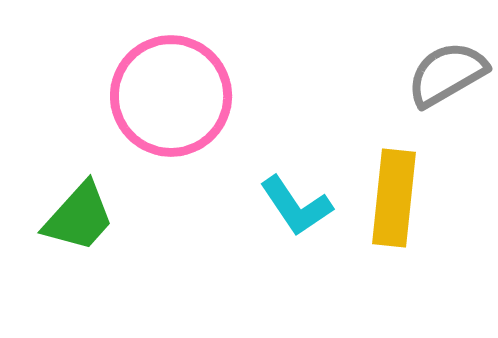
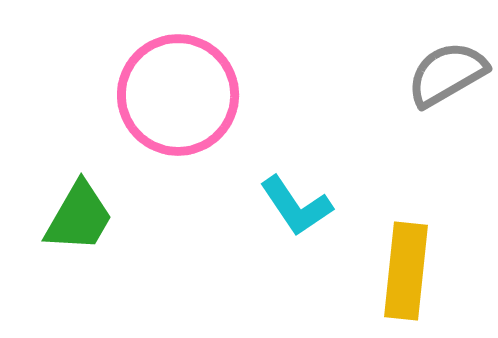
pink circle: moved 7 px right, 1 px up
yellow rectangle: moved 12 px right, 73 px down
green trapezoid: rotated 12 degrees counterclockwise
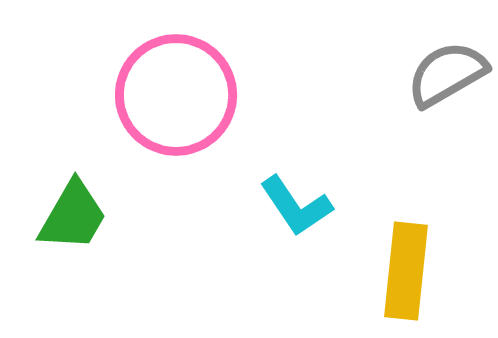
pink circle: moved 2 px left
green trapezoid: moved 6 px left, 1 px up
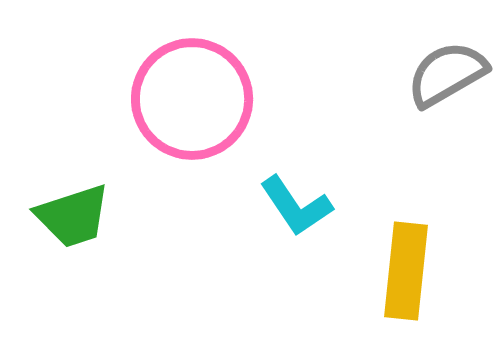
pink circle: moved 16 px right, 4 px down
green trapezoid: rotated 42 degrees clockwise
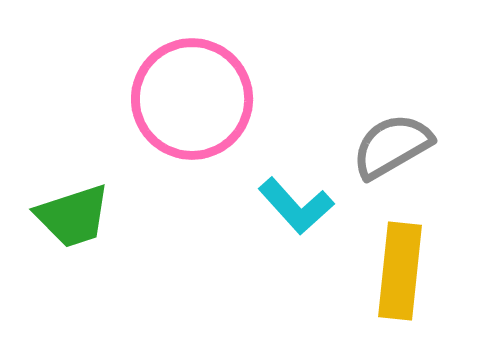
gray semicircle: moved 55 px left, 72 px down
cyan L-shape: rotated 8 degrees counterclockwise
yellow rectangle: moved 6 px left
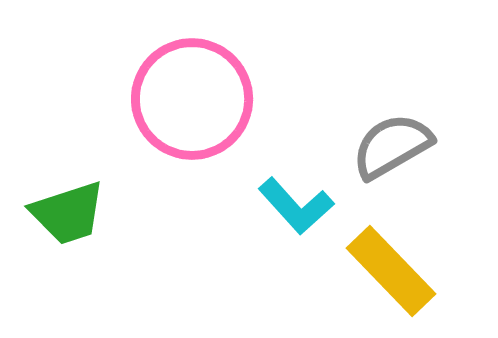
green trapezoid: moved 5 px left, 3 px up
yellow rectangle: moved 9 px left; rotated 50 degrees counterclockwise
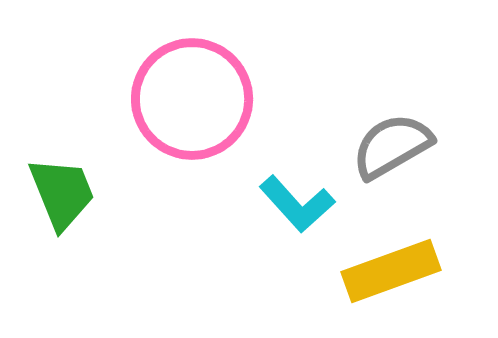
cyan L-shape: moved 1 px right, 2 px up
green trapezoid: moved 6 px left, 20 px up; rotated 94 degrees counterclockwise
yellow rectangle: rotated 66 degrees counterclockwise
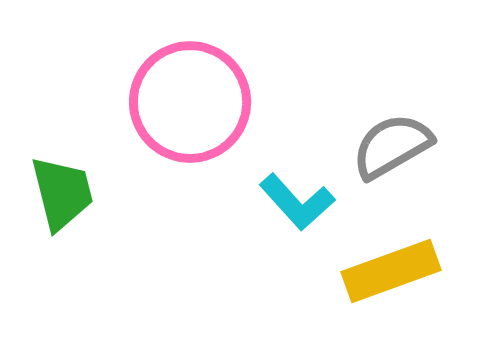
pink circle: moved 2 px left, 3 px down
green trapezoid: rotated 8 degrees clockwise
cyan L-shape: moved 2 px up
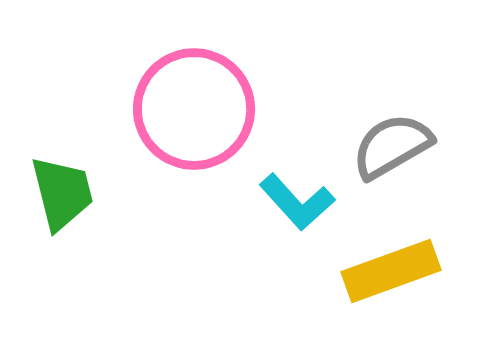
pink circle: moved 4 px right, 7 px down
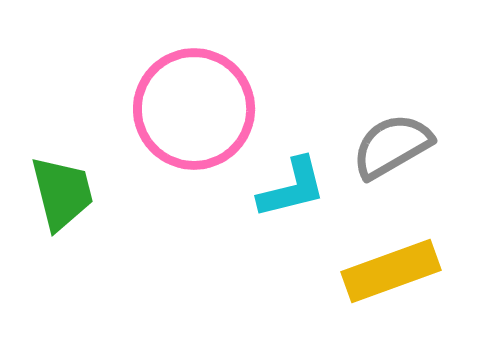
cyan L-shape: moved 5 px left, 14 px up; rotated 62 degrees counterclockwise
